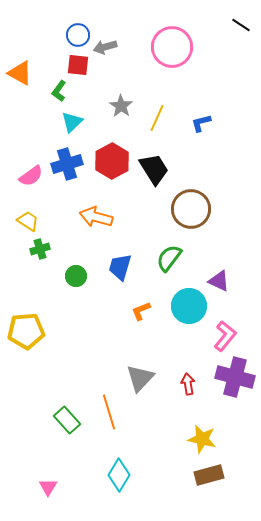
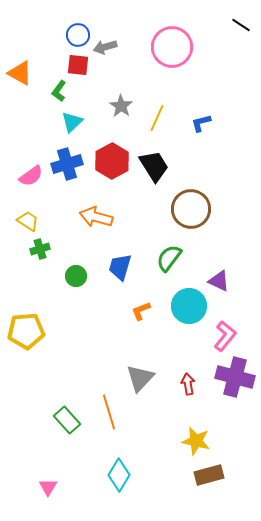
black trapezoid: moved 3 px up
yellow star: moved 6 px left, 2 px down
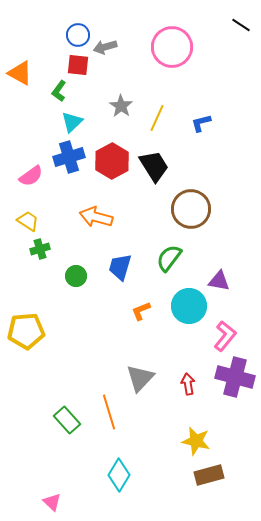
blue cross: moved 2 px right, 7 px up
purple triangle: rotated 15 degrees counterclockwise
pink triangle: moved 4 px right, 15 px down; rotated 18 degrees counterclockwise
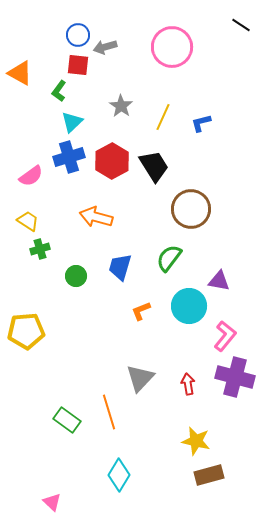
yellow line: moved 6 px right, 1 px up
green rectangle: rotated 12 degrees counterclockwise
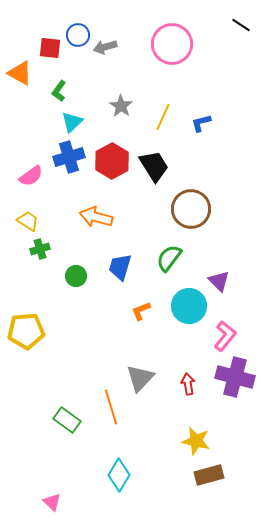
pink circle: moved 3 px up
red square: moved 28 px left, 17 px up
purple triangle: rotated 35 degrees clockwise
orange line: moved 2 px right, 5 px up
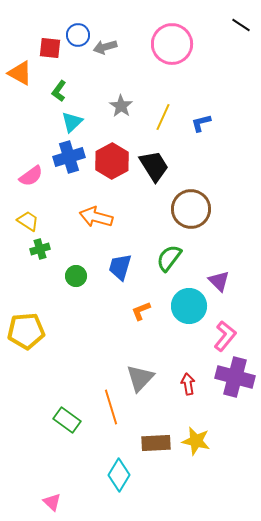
brown rectangle: moved 53 px left, 32 px up; rotated 12 degrees clockwise
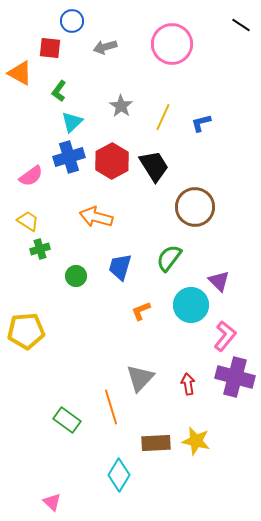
blue circle: moved 6 px left, 14 px up
brown circle: moved 4 px right, 2 px up
cyan circle: moved 2 px right, 1 px up
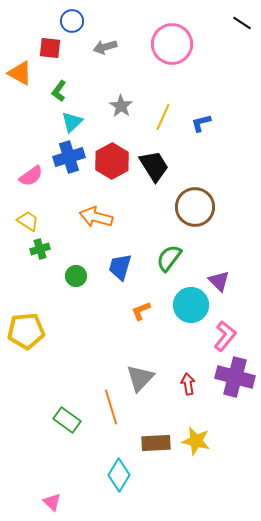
black line: moved 1 px right, 2 px up
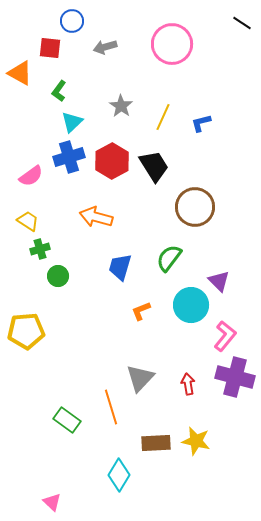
green circle: moved 18 px left
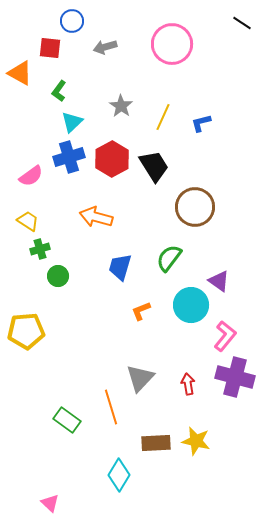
red hexagon: moved 2 px up
purple triangle: rotated 10 degrees counterclockwise
pink triangle: moved 2 px left, 1 px down
